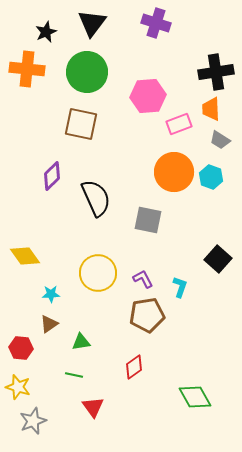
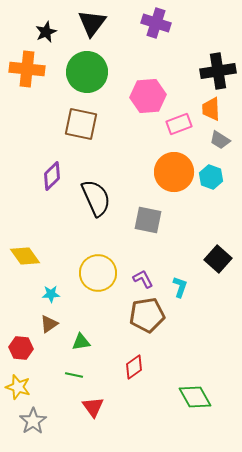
black cross: moved 2 px right, 1 px up
gray star: rotated 12 degrees counterclockwise
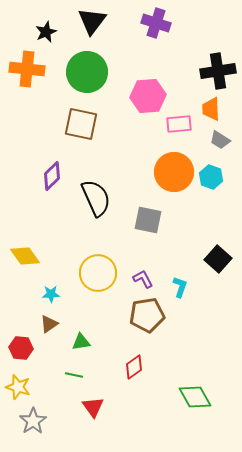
black triangle: moved 2 px up
pink rectangle: rotated 15 degrees clockwise
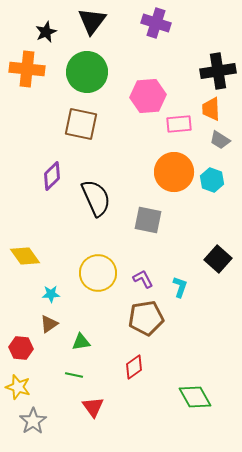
cyan hexagon: moved 1 px right, 3 px down
brown pentagon: moved 1 px left, 3 px down
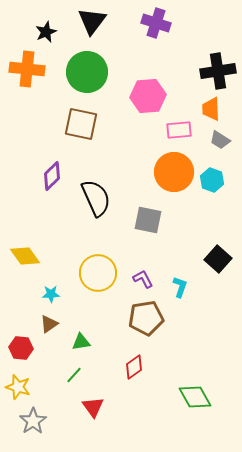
pink rectangle: moved 6 px down
green line: rotated 60 degrees counterclockwise
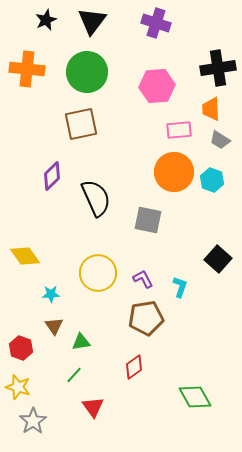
black star: moved 12 px up
black cross: moved 3 px up
pink hexagon: moved 9 px right, 10 px up
brown square: rotated 24 degrees counterclockwise
brown triangle: moved 5 px right, 2 px down; rotated 30 degrees counterclockwise
red hexagon: rotated 15 degrees clockwise
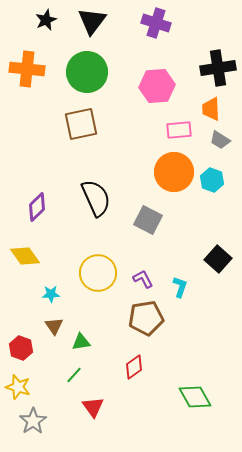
purple diamond: moved 15 px left, 31 px down
gray square: rotated 16 degrees clockwise
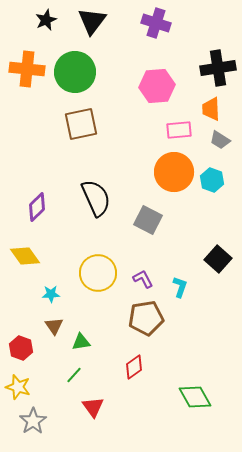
green circle: moved 12 px left
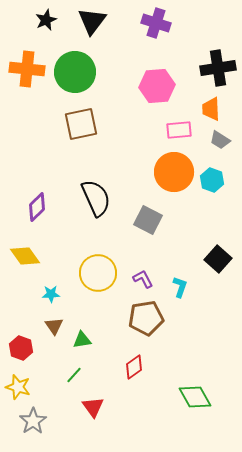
green triangle: moved 1 px right, 2 px up
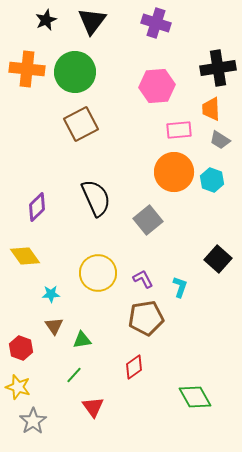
brown square: rotated 16 degrees counterclockwise
gray square: rotated 24 degrees clockwise
